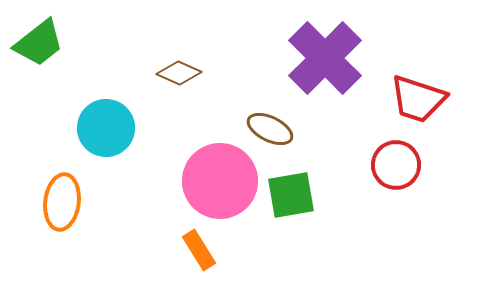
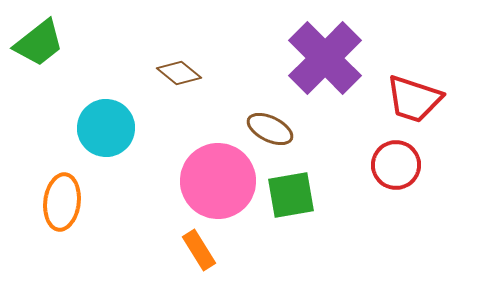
brown diamond: rotated 15 degrees clockwise
red trapezoid: moved 4 px left
pink circle: moved 2 px left
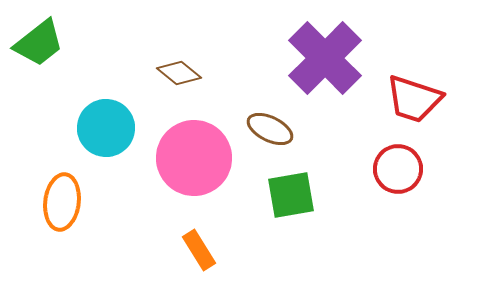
red circle: moved 2 px right, 4 px down
pink circle: moved 24 px left, 23 px up
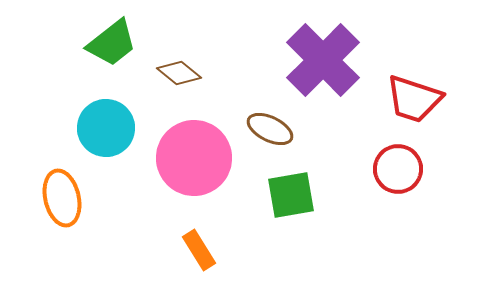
green trapezoid: moved 73 px right
purple cross: moved 2 px left, 2 px down
orange ellipse: moved 4 px up; rotated 20 degrees counterclockwise
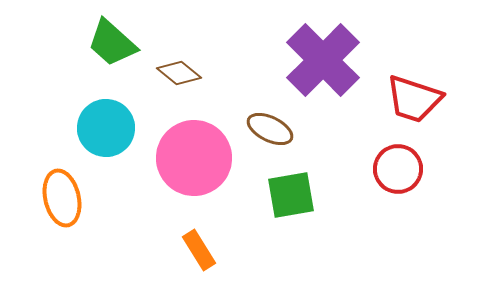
green trapezoid: rotated 80 degrees clockwise
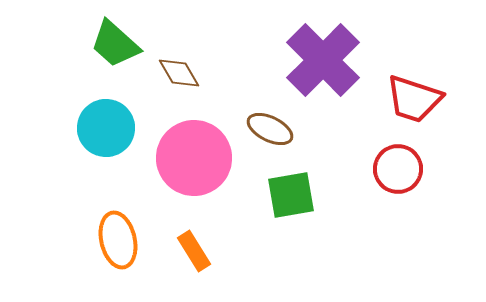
green trapezoid: moved 3 px right, 1 px down
brown diamond: rotated 21 degrees clockwise
orange ellipse: moved 56 px right, 42 px down
orange rectangle: moved 5 px left, 1 px down
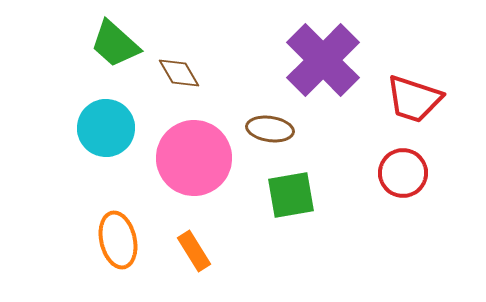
brown ellipse: rotated 18 degrees counterclockwise
red circle: moved 5 px right, 4 px down
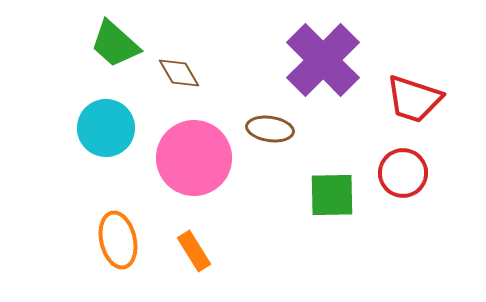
green square: moved 41 px right; rotated 9 degrees clockwise
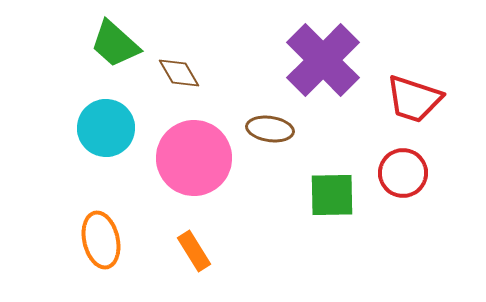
orange ellipse: moved 17 px left
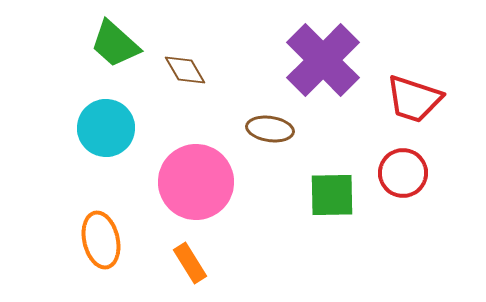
brown diamond: moved 6 px right, 3 px up
pink circle: moved 2 px right, 24 px down
orange rectangle: moved 4 px left, 12 px down
